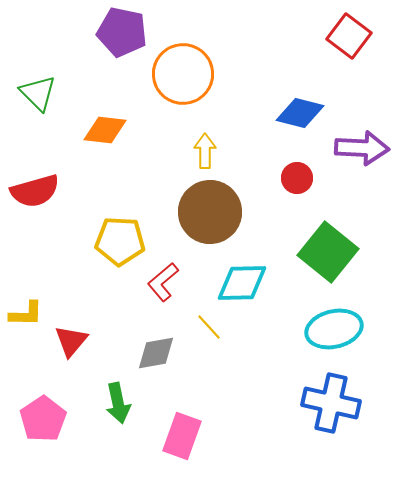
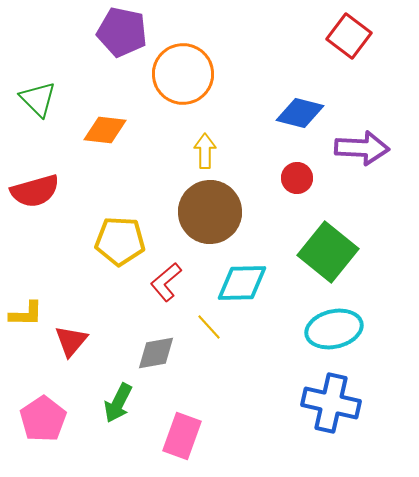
green triangle: moved 6 px down
red L-shape: moved 3 px right
green arrow: rotated 39 degrees clockwise
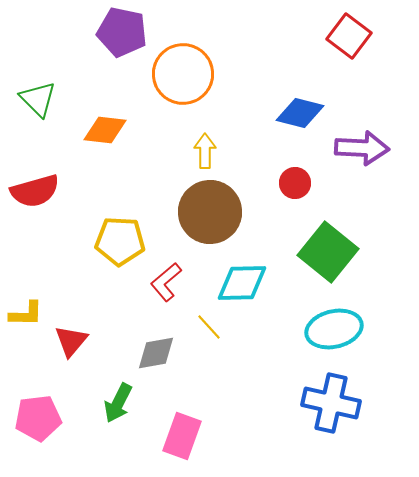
red circle: moved 2 px left, 5 px down
pink pentagon: moved 5 px left, 1 px up; rotated 27 degrees clockwise
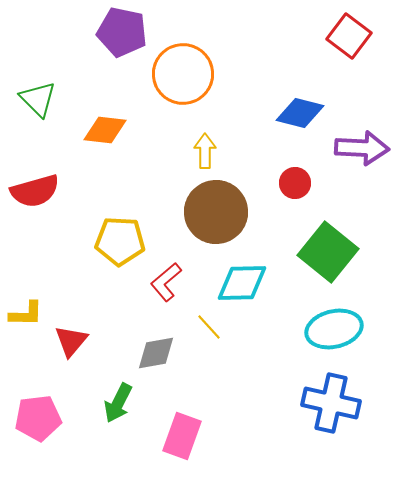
brown circle: moved 6 px right
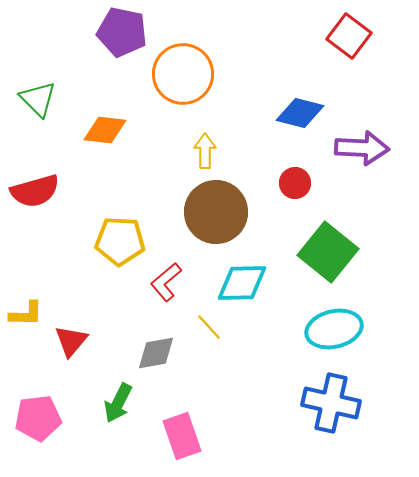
pink rectangle: rotated 39 degrees counterclockwise
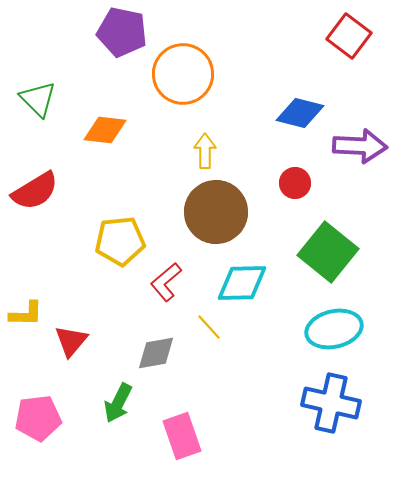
purple arrow: moved 2 px left, 2 px up
red semicircle: rotated 15 degrees counterclockwise
yellow pentagon: rotated 9 degrees counterclockwise
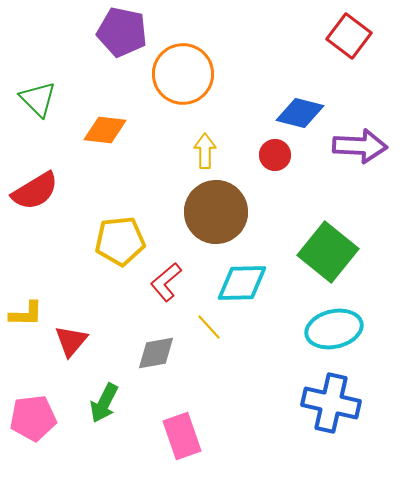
red circle: moved 20 px left, 28 px up
green arrow: moved 14 px left
pink pentagon: moved 5 px left
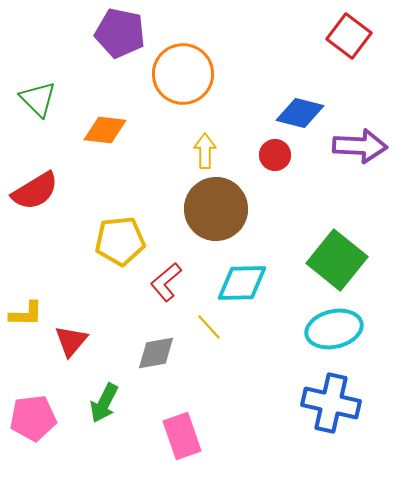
purple pentagon: moved 2 px left, 1 px down
brown circle: moved 3 px up
green square: moved 9 px right, 8 px down
